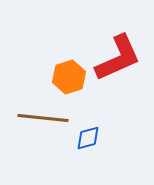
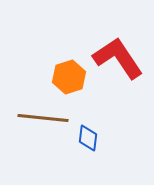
red L-shape: rotated 100 degrees counterclockwise
blue diamond: rotated 68 degrees counterclockwise
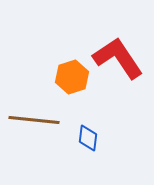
orange hexagon: moved 3 px right
brown line: moved 9 px left, 2 px down
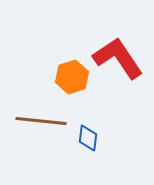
brown line: moved 7 px right, 1 px down
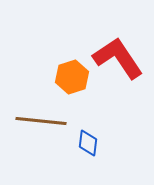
blue diamond: moved 5 px down
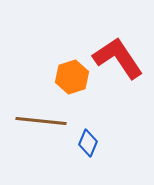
blue diamond: rotated 16 degrees clockwise
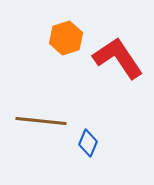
orange hexagon: moved 6 px left, 39 px up
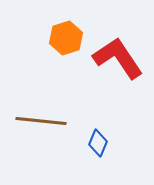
blue diamond: moved 10 px right
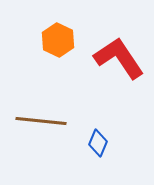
orange hexagon: moved 8 px left, 2 px down; rotated 16 degrees counterclockwise
red L-shape: moved 1 px right
